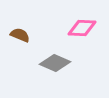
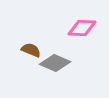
brown semicircle: moved 11 px right, 15 px down
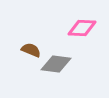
gray diamond: moved 1 px right, 1 px down; rotated 16 degrees counterclockwise
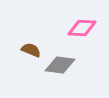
gray diamond: moved 4 px right, 1 px down
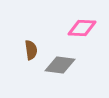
brown semicircle: rotated 60 degrees clockwise
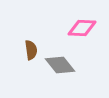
gray diamond: rotated 44 degrees clockwise
